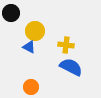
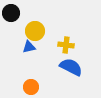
blue triangle: rotated 40 degrees counterclockwise
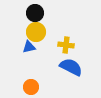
black circle: moved 24 px right
yellow circle: moved 1 px right, 1 px down
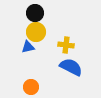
blue triangle: moved 1 px left
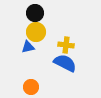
blue semicircle: moved 6 px left, 4 px up
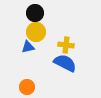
orange circle: moved 4 px left
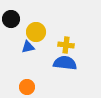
black circle: moved 24 px left, 6 px down
blue semicircle: rotated 20 degrees counterclockwise
